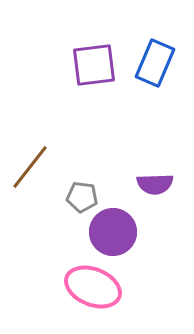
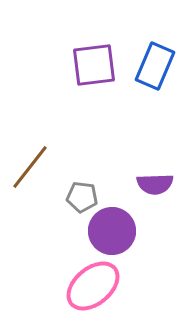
blue rectangle: moved 3 px down
purple circle: moved 1 px left, 1 px up
pink ellipse: moved 1 px up; rotated 62 degrees counterclockwise
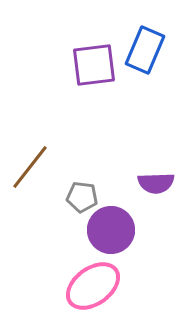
blue rectangle: moved 10 px left, 16 px up
purple semicircle: moved 1 px right, 1 px up
purple circle: moved 1 px left, 1 px up
pink ellipse: rotated 4 degrees clockwise
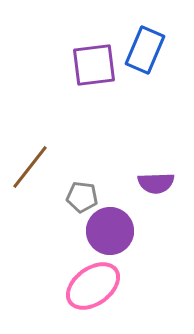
purple circle: moved 1 px left, 1 px down
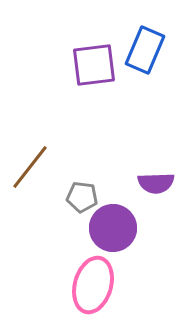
purple circle: moved 3 px right, 3 px up
pink ellipse: moved 1 px up; rotated 38 degrees counterclockwise
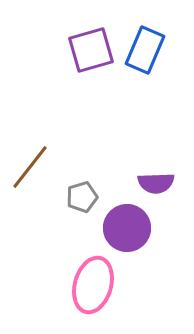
purple square: moved 3 px left, 15 px up; rotated 9 degrees counterclockwise
gray pentagon: rotated 24 degrees counterclockwise
purple circle: moved 14 px right
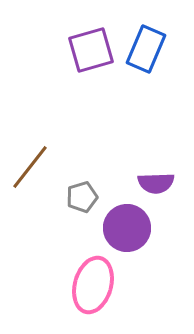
blue rectangle: moved 1 px right, 1 px up
